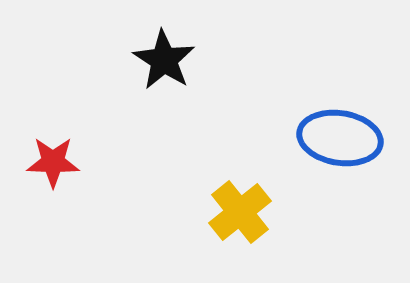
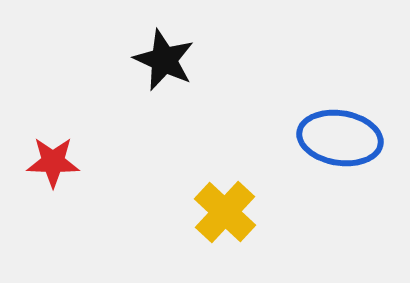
black star: rotated 8 degrees counterclockwise
yellow cross: moved 15 px left; rotated 8 degrees counterclockwise
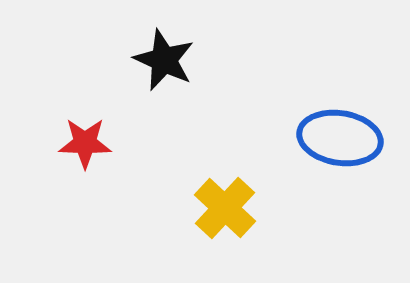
red star: moved 32 px right, 19 px up
yellow cross: moved 4 px up
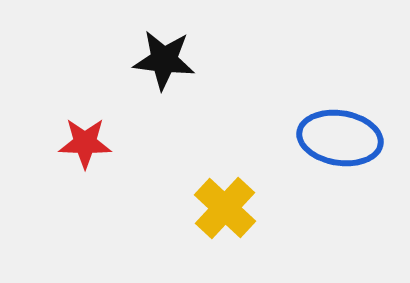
black star: rotated 18 degrees counterclockwise
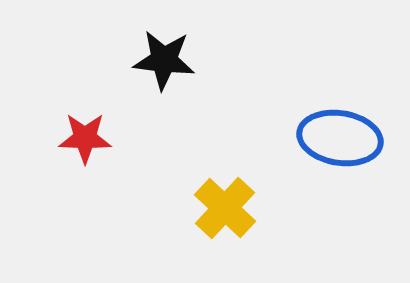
red star: moved 5 px up
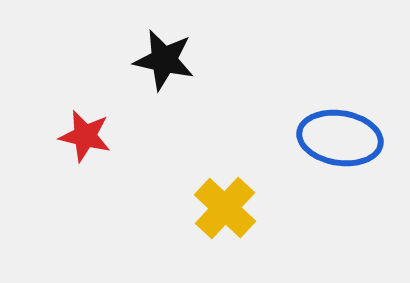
black star: rotated 6 degrees clockwise
red star: moved 2 px up; rotated 12 degrees clockwise
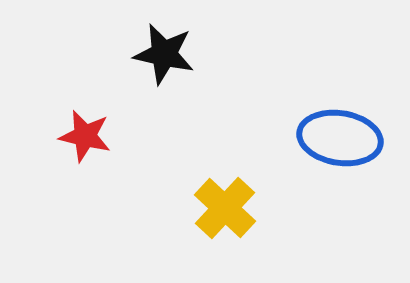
black star: moved 6 px up
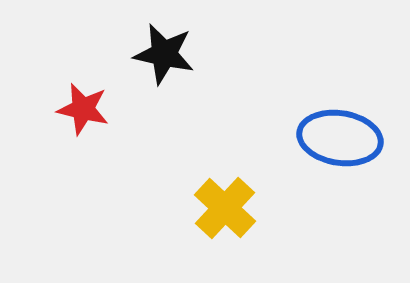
red star: moved 2 px left, 27 px up
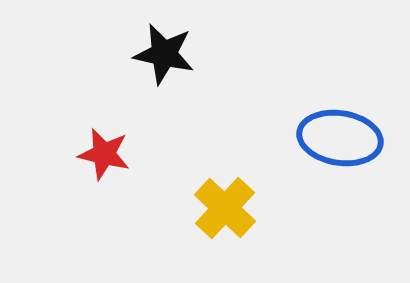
red star: moved 21 px right, 45 px down
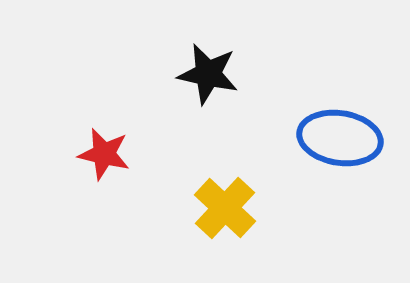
black star: moved 44 px right, 20 px down
